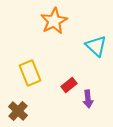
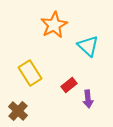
orange star: moved 4 px down
cyan triangle: moved 8 px left
yellow rectangle: rotated 10 degrees counterclockwise
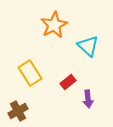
red rectangle: moved 1 px left, 3 px up
brown cross: rotated 18 degrees clockwise
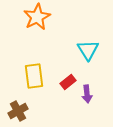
orange star: moved 17 px left, 8 px up
cyan triangle: moved 4 px down; rotated 15 degrees clockwise
yellow rectangle: moved 4 px right, 3 px down; rotated 25 degrees clockwise
purple arrow: moved 1 px left, 5 px up
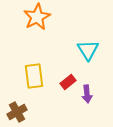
brown cross: moved 1 px left, 1 px down
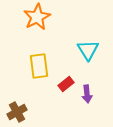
yellow rectangle: moved 5 px right, 10 px up
red rectangle: moved 2 px left, 2 px down
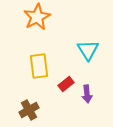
brown cross: moved 12 px right, 2 px up
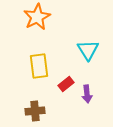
brown cross: moved 6 px right, 1 px down; rotated 24 degrees clockwise
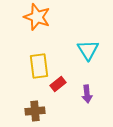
orange star: rotated 24 degrees counterclockwise
red rectangle: moved 8 px left
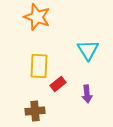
yellow rectangle: rotated 10 degrees clockwise
